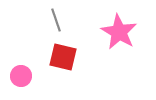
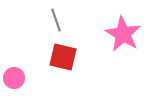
pink star: moved 4 px right, 2 px down
pink circle: moved 7 px left, 2 px down
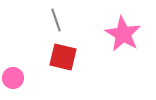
pink circle: moved 1 px left
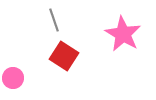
gray line: moved 2 px left
red square: moved 1 px right, 1 px up; rotated 20 degrees clockwise
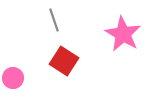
red square: moved 5 px down
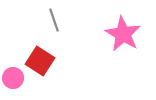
red square: moved 24 px left
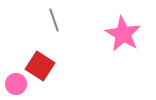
red square: moved 5 px down
pink circle: moved 3 px right, 6 px down
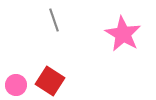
red square: moved 10 px right, 15 px down
pink circle: moved 1 px down
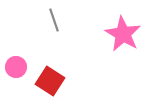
pink circle: moved 18 px up
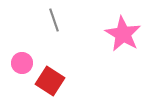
pink circle: moved 6 px right, 4 px up
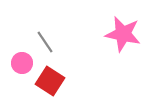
gray line: moved 9 px left, 22 px down; rotated 15 degrees counterclockwise
pink star: rotated 18 degrees counterclockwise
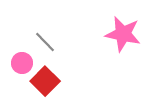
gray line: rotated 10 degrees counterclockwise
red square: moved 5 px left; rotated 12 degrees clockwise
